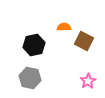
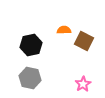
orange semicircle: moved 3 px down
black hexagon: moved 3 px left
pink star: moved 5 px left, 3 px down
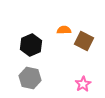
black hexagon: rotated 10 degrees counterclockwise
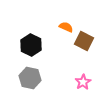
orange semicircle: moved 2 px right, 3 px up; rotated 24 degrees clockwise
black hexagon: rotated 10 degrees counterclockwise
pink star: moved 2 px up
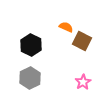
brown square: moved 2 px left
gray hexagon: rotated 20 degrees clockwise
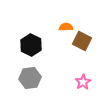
orange semicircle: rotated 24 degrees counterclockwise
gray hexagon: rotated 20 degrees clockwise
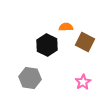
brown square: moved 3 px right, 1 px down
black hexagon: moved 16 px right
gray hexagon: rotated 15 degrees clockwise
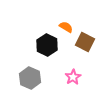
orange semicircle: rotated 32 degrees clockwise
gray hexagon: rotated 15 degrees clockwise
pink star: moved 10 px left, 5 px up
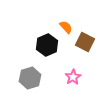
orange semicircle: rotated 16 degrees clockwise
black hexagon: rotated 10 degrees clockwise
gray hexagon: rotated 20 degrees clockwise
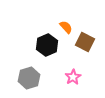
gray hexagon: moved 1 px left
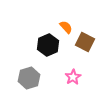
black hexagon: moved 1 px right
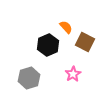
pink star: moved 3 px up
